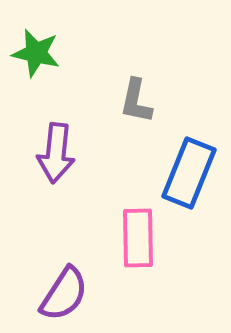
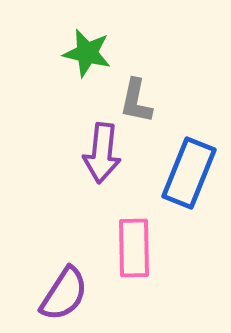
green star: moved 51 px right
purple arrow: moved 46 px right
pink rectangle: moved 4 px left, 10 px down
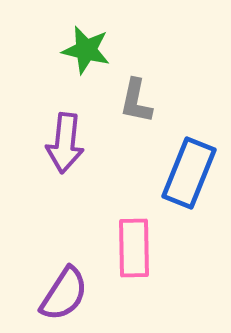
green star: moved 1 px left, 3 px up
purple arrow: moved 37 px left, 10 px up
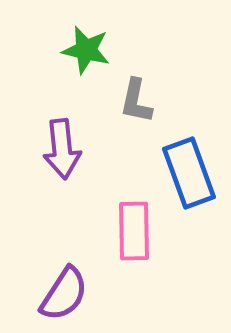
purple arrow: moved 3 px left, 6 px down; rotated 12 degrees counterclockwise
blue rectangle: rotated 42 degrees counterclockwise
pink rectangle: moved 17 px up
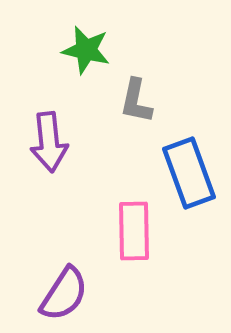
purple arrow: moved 13 px left, 7 px up
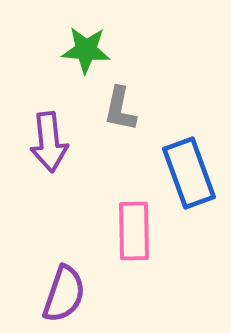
green star: rotated 9 degrees counterclockwise
gray L-shape: moved 16 px left, 8 px down
purple semicircle: rotated 14 degrees counterclockwise
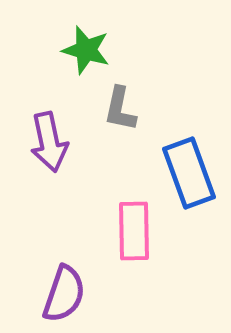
green star: rotated 12 degrees clockwise
purple arrow: rotated 6 degrees counterclockwise
